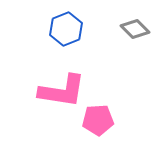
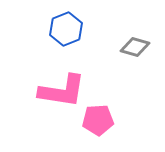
gray diamond: moved 18 px down; rotated 28 degrees counterclockwise
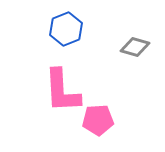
pink L-shape: rotated 78 degrees clockwise
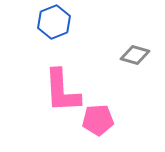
blue hexagon: moved 12 px left, 7 px up
gray diamond: moved 8 px down
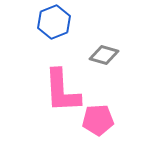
gray diamond: moved 31 px left
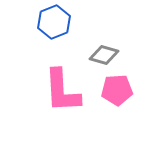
pink pentagon: moved 19 px right, 30 px up
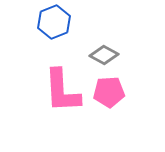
gray diamond: rotated 12 degrees clockwise
pink pentagon: moved 8 px left, 2 px down
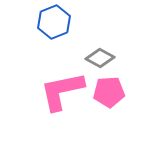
gray diamond: moved 4 px left, 3 px down
pink L-shape: rotated 81 degrees clockwise
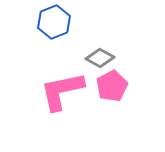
pink pentagon: moved 3 px right, 6 px up; rotated 24 degrees counterclockwise
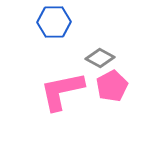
blue hexagon: rotated 20 degrees clockwise
